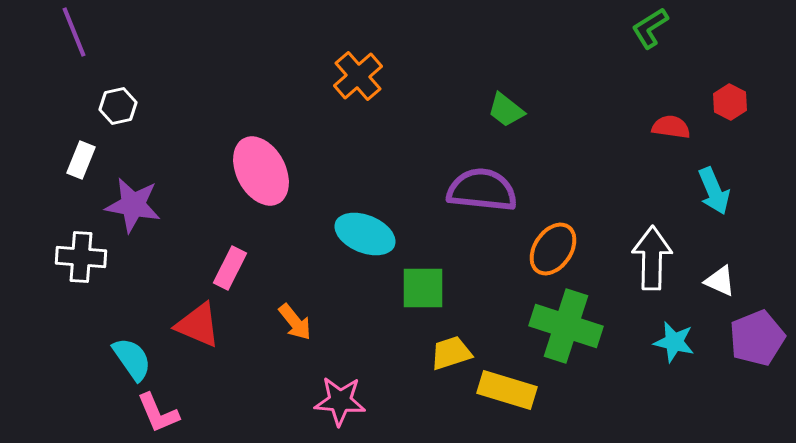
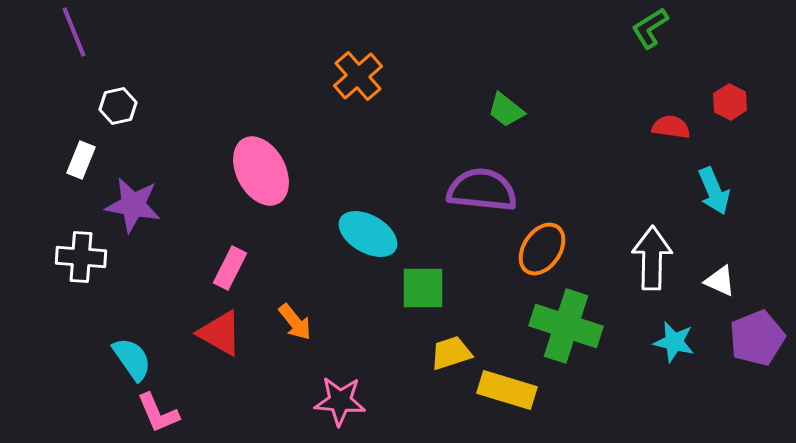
cyan ellipse: moved 3 px right; rotated 8 degrees clockwise
orange ellipse: moved 11 px left
red triangle: moved 22 px right, 8 px down; rotated 6 degrees clockwise
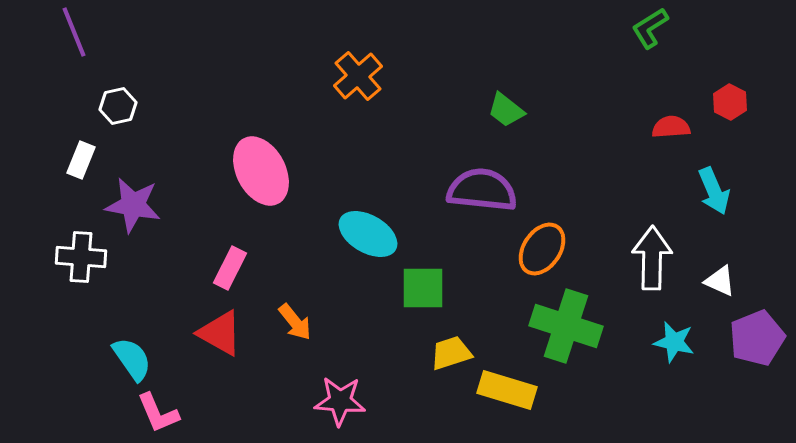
red semicircle: rotated 12 degrees counterclockwise
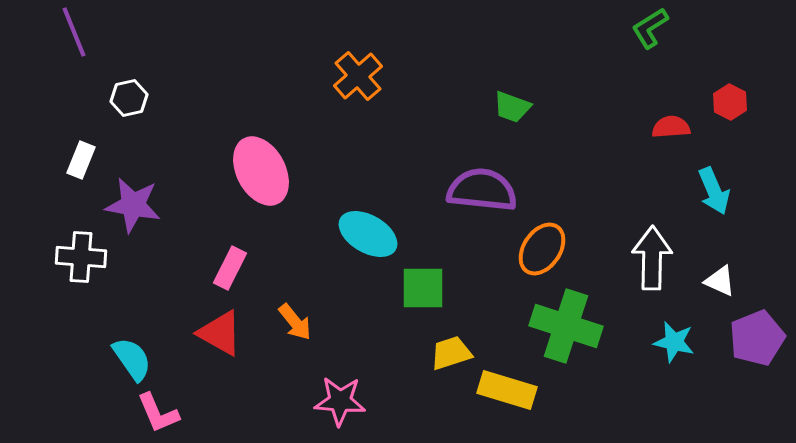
white hexagon: moved 11 px right, 8 px up
green trapezoid: moved 6 px right, 3 px up; rotated 18 degrees counterclockwise
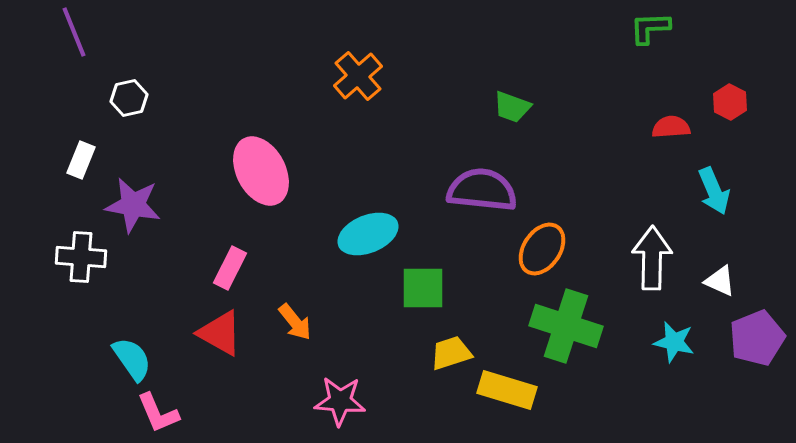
green L-shape: rotated 30 degrees clockwise
cyan ellipse: rotated 52 degrees counterclockwise
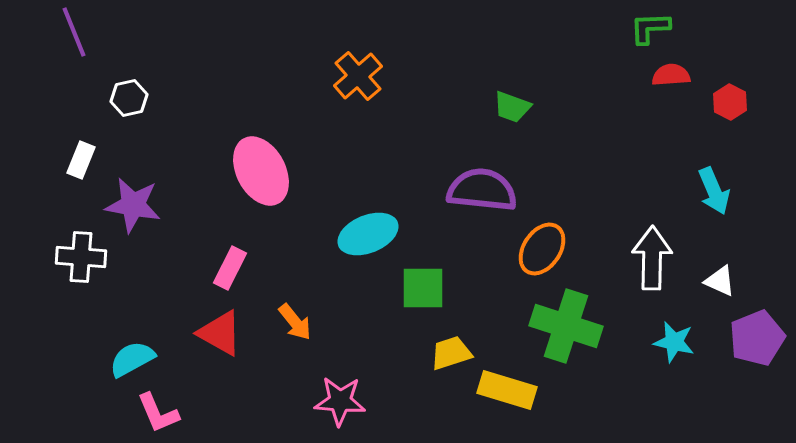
red semicircle: moved 52 px up
cyan semicircle: rotated 84 degrees counterclockwise
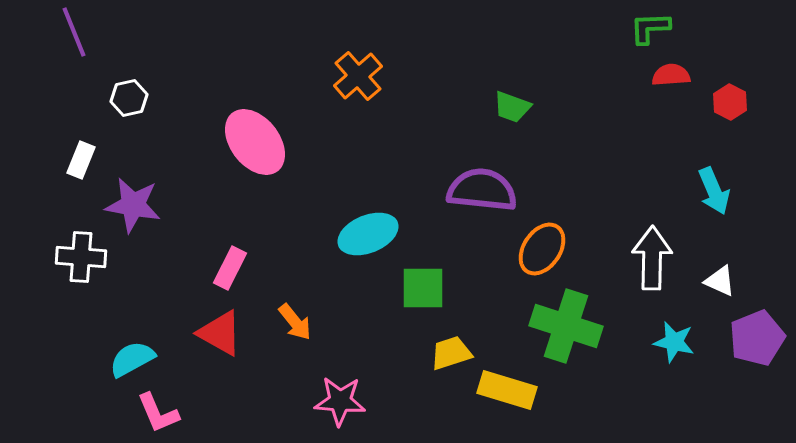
pink ellipse: moved 6 px left, 29 px up; rotated 10 degrees counterclockwise
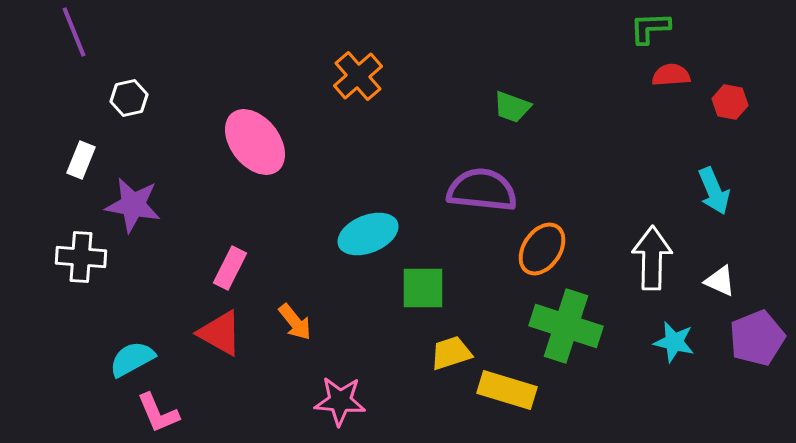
red hexagon: rotated 16 degrees counterclockwise
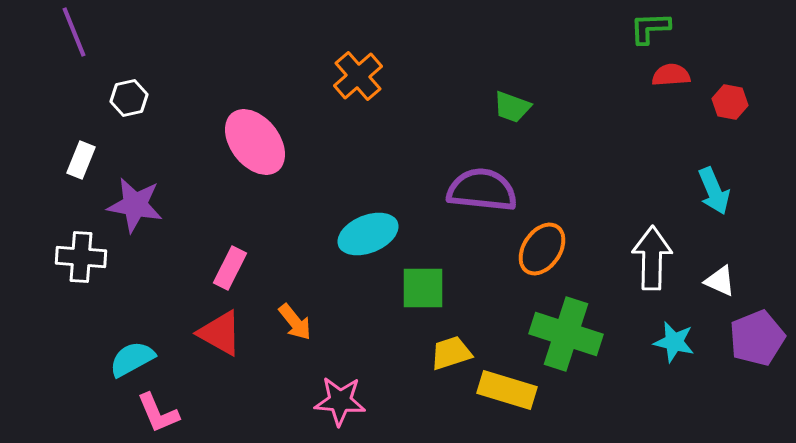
purple star: moved 2 px right
green cross: moved 8 px down
